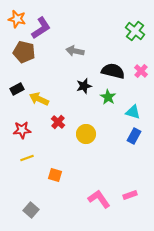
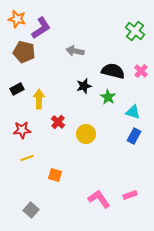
yellow arrow: rotated 66 degrees clockwise
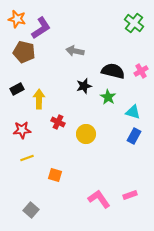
green cross: moved 1 px left, 8 px up
pink cross: rotated 16 degrees clockwise
red cross: rotated 16 degrees counterclockwise
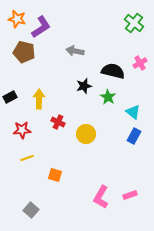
purple L-shape: moved 1 px up
pink cross: moved 1 px left, 8 px up
black rectangle: moved 7 px left, 8 px down
cyan triangle: rotated 21 degrees clockwise
pink L-shape: moved 2 px right, 2 px up; rotated 115 degrees counterclockwise
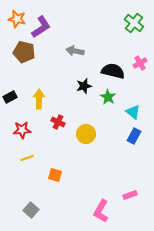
pink L-shape: moved 14 px down
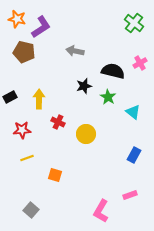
blue rectangle: moved 19 px down
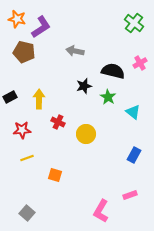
gray square: moved 4 px left, 3 px down
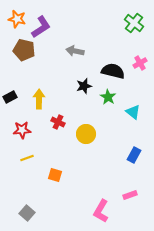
brown pentagon: moved 2 px up
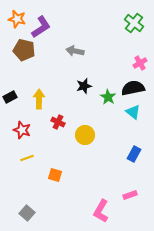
black semicircle: moved 20 px right, 17 px down; rotated 25 degrees counterclockwise
red star: rotated 24 degrees clockwise
yellow circle: moved 1 px left, 1 px down
blue rectangle: moved 1 px up
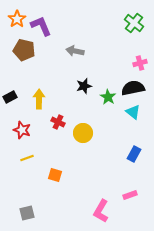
orange star: rotated 24 degrees clockwise
purple L-shape: moved 1 px up; rotated 80 degrees counterclockwise
pink cross: rotated 16 degrees clockwise
yellow circle: moved 2 px left, 2 px up
gray square: rotated 35 degrees clockwise
